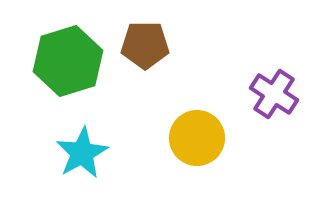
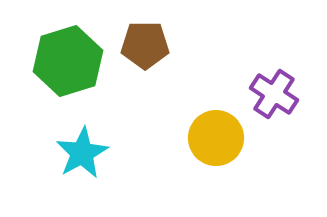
yellow circle: moved 19 px right
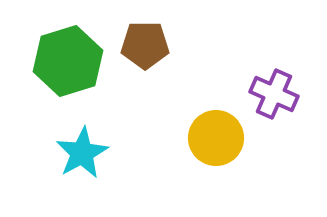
purple cross: rotated 9 degrees counterclockwise
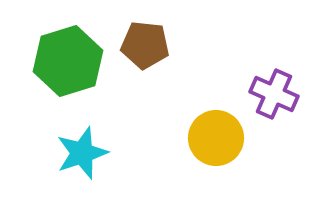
brown pentagon: rotated 6 degrees clockwise
cyan star: rotated 10 degrees clockwise
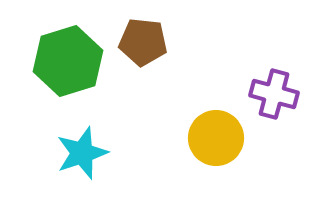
brown pentagon: moved 2 px left, 3 px up
purple cross: rotated 9 degrees counterclockwise
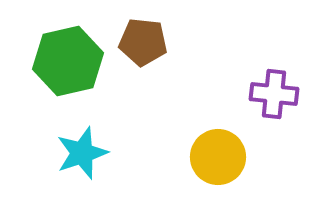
green hexagon: rotated 4 degrees clockwise
purple cross: rotated 9 degrees counterclockwise
yellow circle: moved 2 px right, 19 px down
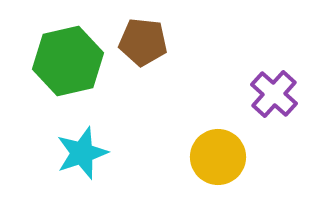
purple cross: rotated 36 degrees clockwise
